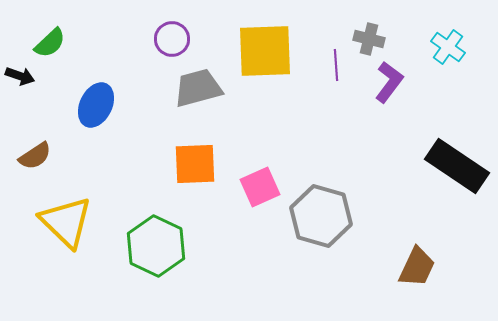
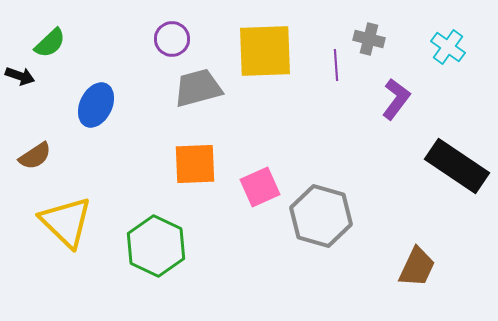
purple L-shape: moved 7 px right, 17 px down
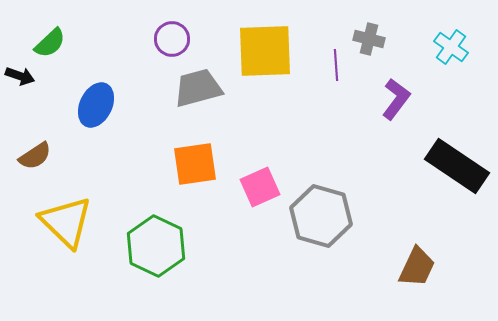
cyan cross: moved 3 px right
orange square: rotated 6 degrees counterclockwise
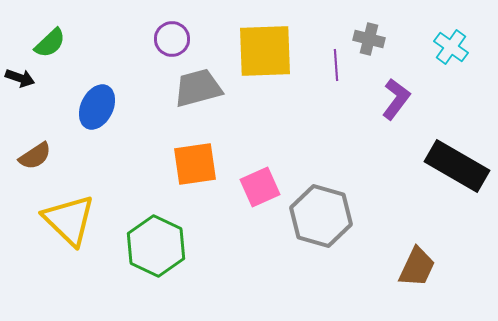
black arrow: moved 2 px down
blue ellipse: moved 1 px right, 2 px down
black rectangle: rotated 4 degrees counterclockwise
yellow triangle: moved 3 px right, 2 px up
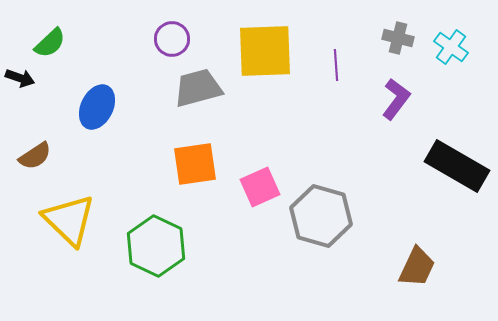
gray cross: moved 29 px right, 1 px up
